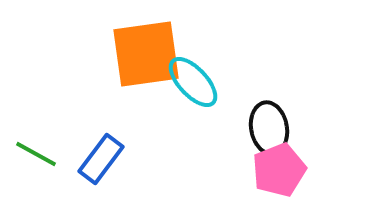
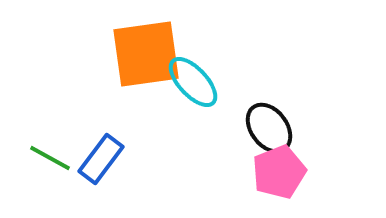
black ellipse: rotated 27 degrees counterclockwise
green line: moved 14 px right, 4 px down
pink pentagon: moved 2 px down
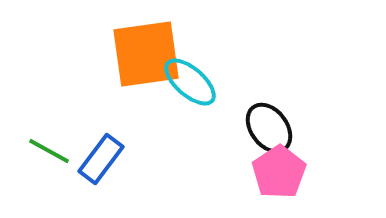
cyan ellipse: moved 3 px left; rotated 6 degrees counterclockwise
green line: moved 1 px left, 7 px up
pink pentagon: rotated 12 degrees counterclockwise
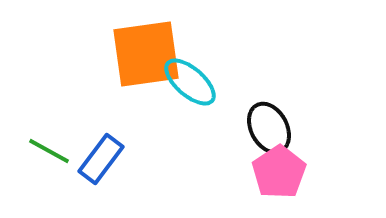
black ellipse: rotated 9 degrees clockwise
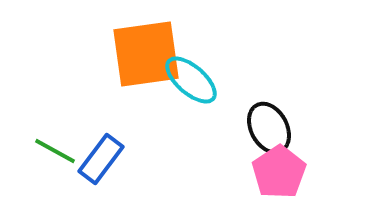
cyan ellipse: moved 1 px right, 2 px up
green line: moved 6 px right
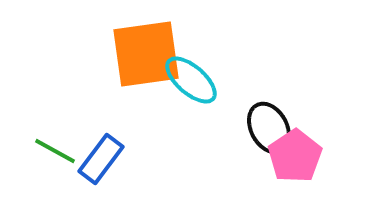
pink pentagon: moved 16 px right, 16 px up
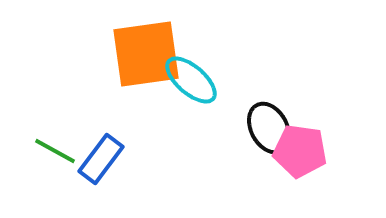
pink pentagon: moved 5 px right, 5 px up; rotated 30 degrees counterclockwise
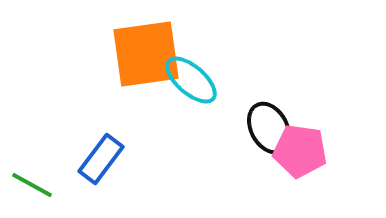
green line: moved 23 px left, 34 px down
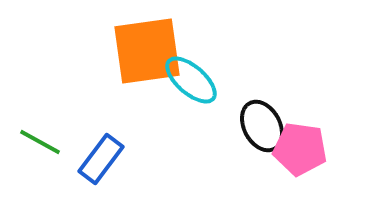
orange square: moved 1 px right, 3 px up
black ellipse: moved 7 px left, 2 px up
pink pentagon: moved 2 px up
green line: moved 8 px right, 43 px up
